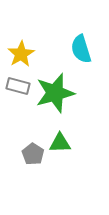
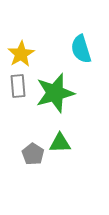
gray rectangle: rotated 70 degrees clockwise
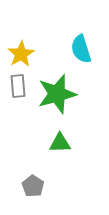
green star: moved 2 px right, 1 px down
gray pentagon: moved 32 px down
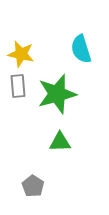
yellow star: rotated 28 degrees counterclockwise
green triangle: moved 1 px up
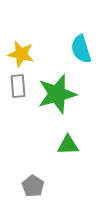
green triangle: moved 8 px right, 3 px down
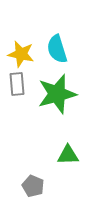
cyan semicircle: moved 24 px left
gray rectangle: moved 1 px left, 2 px up
green triangle: moved 10 px down
gray pentagon: rotated 10 degrees counterclockwise
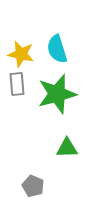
green triangle: moved 1 px left, 7 px up
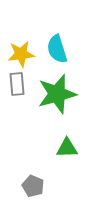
yellow star: rotated 20 degrees counterclockwise
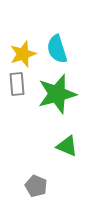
yellow star: moved 2 px right; rotated 12 degrees counterclockwise
green triangle: moved 2 px up; rotated 25 degrees clockwise
gray pentagon: moved 3 px right
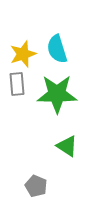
green star: rotated 15 degrees clockwise
green triangle: rotated 10 degrees clockwise
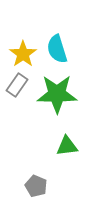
yellow star: rotated 16 degrees counterclockwise
gray rectangle: moved 1 px down; rotated 40 degrees clockwise
green triangle: rotated 40 degrees counterclockwise
